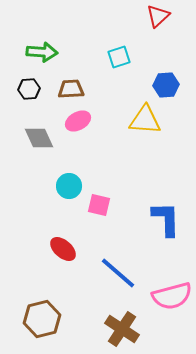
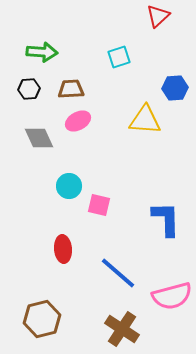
blue hexagon: moved 9 px right, 3 px down
red ellipse: rotated 44 degrees clockwise
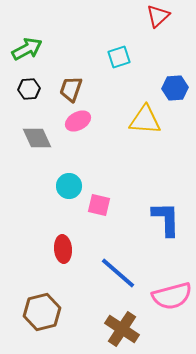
green arrow: moved 15 px left, 3 px up; rotated 32 degrees counterclockwise
brown trapezoid: rotated 68 degrees counterclockwise
gray diamond: moved 2 px left
brown hexagon: moved 7 px up
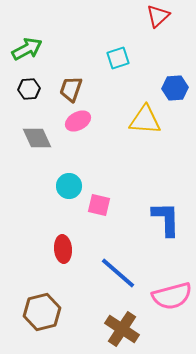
cyan square: moved 1 px left, 1 px down
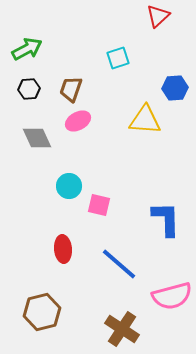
blue line: moved 1 px right, 9 px up
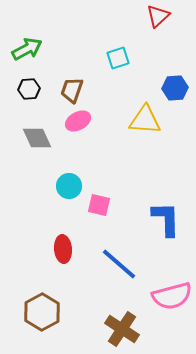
brown trapezoid: moved 1 px right, 1 px down
brown hexagon: rotated 15 degrees counterclockwise
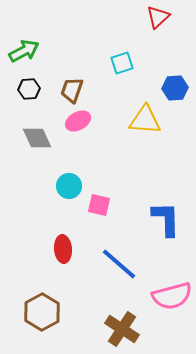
red triangle: moved 1 px down
green arrow: moved 3 px left, 2 px down
cyan square: moved 4 px right, 5 px down
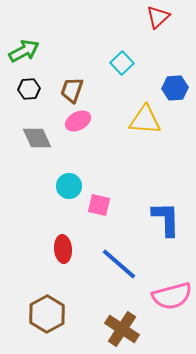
cyan square: rotated 25 degrees counterclockwise
brown hexagon: moved 5 px right, 2 px down
